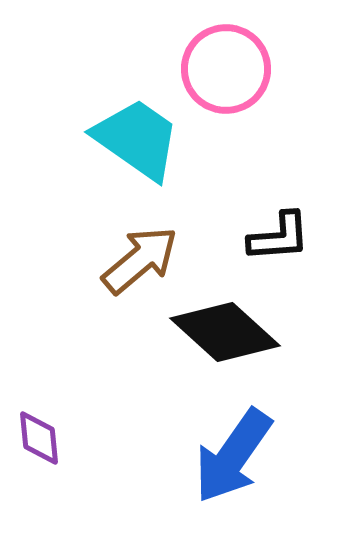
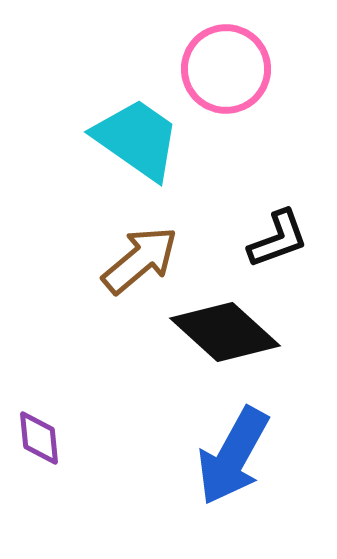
black L-shape: moved 1 px left, 2 px down; rotated 16 degrees counterclockwise
blue arrow: rotated 6 degrees counterclockwise
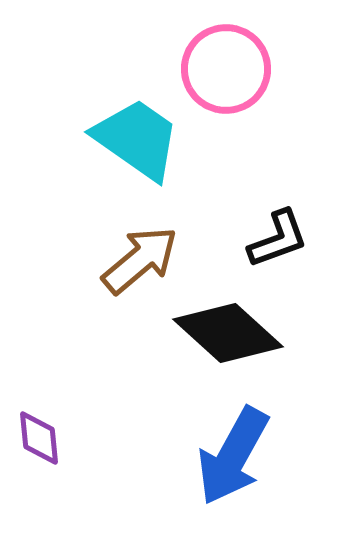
black diamond: moved 3 px right, 1 px down
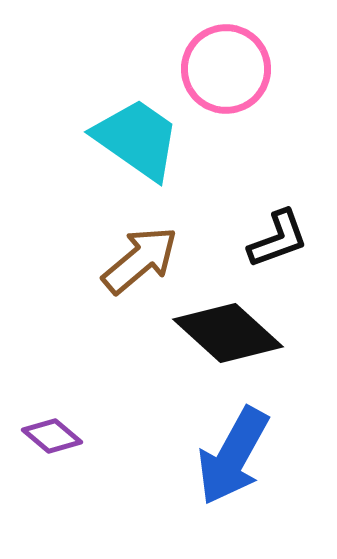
purple diamond: moved 13 px right, 2 px up; rotated 44 degrees counterclockwise
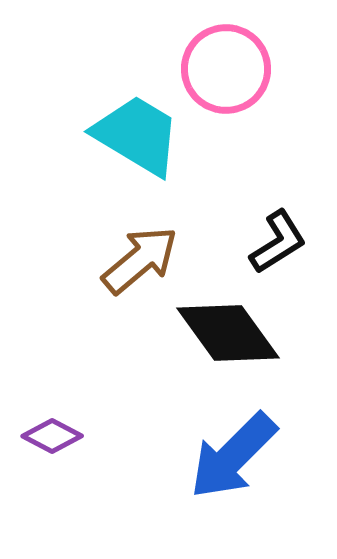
cyan trapezoid: moved 4 px up; rotated 4 degrees counterclockwise
black L-shape: moved 3 px down; rotated 12 degrees counterclockwise
black diamond: rotated 12 degrees clockwise
purple diamond: rotated 12 degrees counterclockwise
blue arrow: rotated 16 degrees clockwise
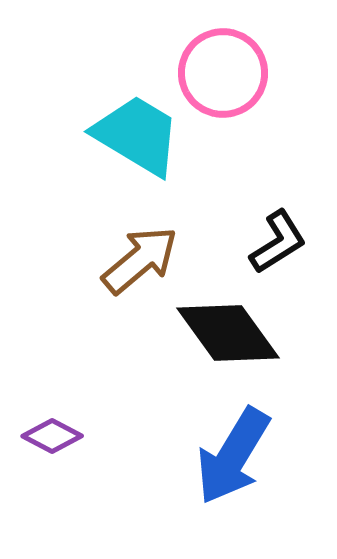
pink circle: moved 3 px left, 4 px down
blue arrow: rotated 14 degrees counterclockwise
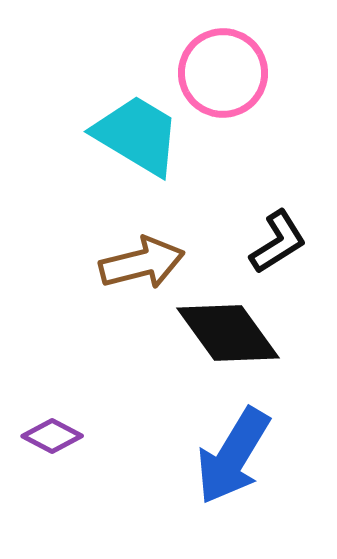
brown arrow: moved 2 px right, 3 px down; rotated 26 degrees clockwise
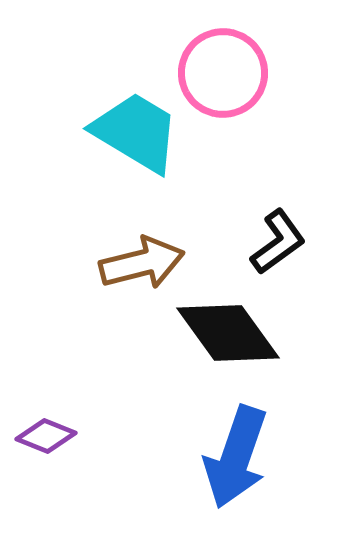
cyan trapezoid: moved 1 px left, 3 px up
black L-shape: rotated 4 degrees counterclockwise
purple diamond: moved 6 px left; rotated 6 degrees counterclockwise
blue arrow: moved 3 px right, 1 px down; rotated 12 degrees counterclockwise
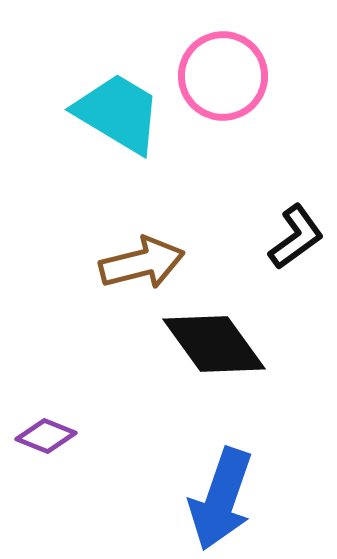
pink circle: moved 3 px down
cyan trapezoid: moved 18 px left, 19 px up
black L-shape: moved 18 px right, 5 px up
black diamond: moved 14 px left, 11 px down
blue arrow: moved 15 px left, 42 px down
